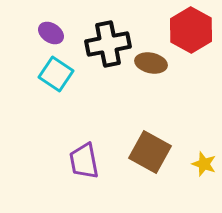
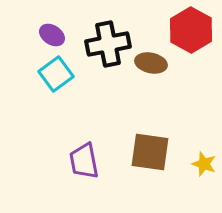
purple ellipse: moved 1 px right, 2 px down
cyan square: rotated 20 degrees clockwise
brown square: rotated 21 degrees counterclockwise
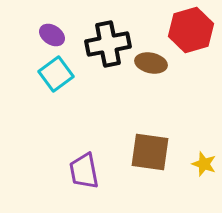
red hexagon: rotated 15 degrees clockwise
purple trapezoid: moved 10 px down
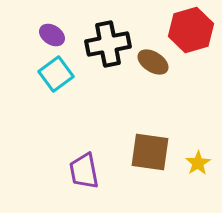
brown ellipse: moved 2 px right, 1 px up; rotated 20 degrees clockwise
yellow star: moved 6 px left, 1 px up; rotated 20 degrees clockwise
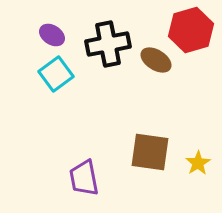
brown ellipse: moved 3 px right, 2 px up
purple trapezoid: moved 7 px down
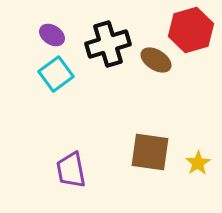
black cross: rotated 6 degrees counterclockwise
purple trapezoid: moved 13 px left, 8 px up
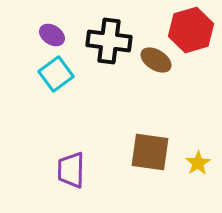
black cross: moved 1 px right, 3 px up; rotated 24 degrees clockwise
purple trapezoid: rotated 12 degrees clockwise
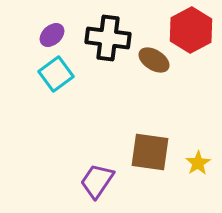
red hexagon: rotated 12 degrees counterclockwise
purple ellipse: rotated 75 degrees counterclockwise
black cross: moved 1 px left, 3 px up
brown ellipse: moved 2 px left
purple trapezoid: moved 26 px right, 11 px down; rotated 33 degrees clockwise
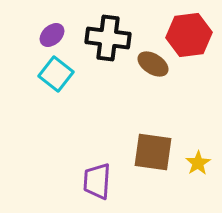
red hexagon: moved 2 px left, 5 px down; rotated 21 degrees clockwise
brown ellipse: moved 1 px left, 4 px down
cyan square: rotated 16 degrees counterclockwise
brown square: moved 3 px right
purple trapezoid: rotated 30 degrees counterclockwise
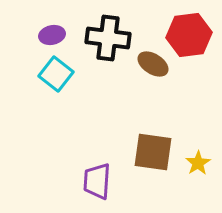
purple ellipse: rotated 30 degrees clockwise
